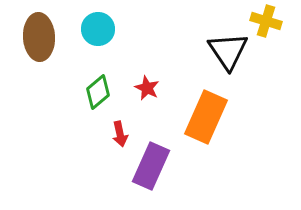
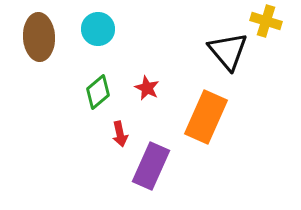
black triangle: rotated 6 degrees counterclockwise
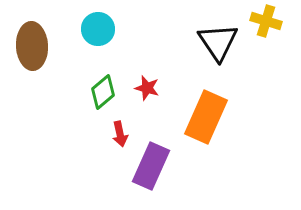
brown ellipse: moved 7 px left, 9 px down
black triangle: moved 10 px left, 9 px up; rotated 6 degrees clockwise
red star: rotated 10 degrees counterclockwise
green diamond: moved 5 px right
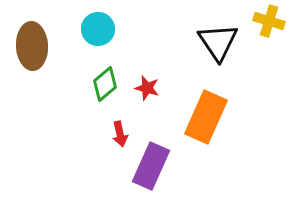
yellow cross: moved 3 px right
green diamond: moved 2 px right, 8 px up
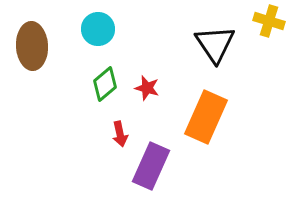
black triangle: moved 3 px left, 2 px down
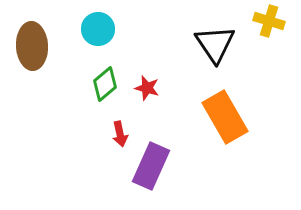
orange rectangle: moved 19 px right; rotated 54 degrees counterclockwise
